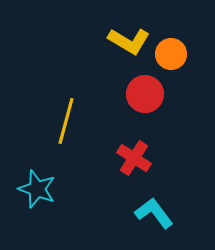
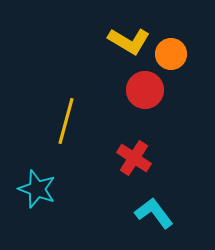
red circle: moved 4 px up
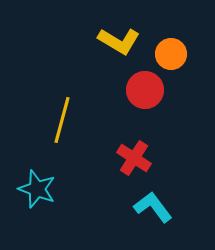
yellow L-shape: moved 10 px left
yellow line: moved 4 px left, 1 px up
cyan L-shape: moved 1 px left, 6 px up
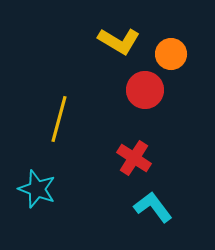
yellow line: moved 3 px left, 1 px up
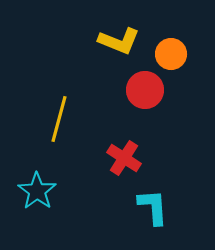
yellow L-shape: rotated 9 degrees counterclockwise
red cross: moved 10 px left
cyan star: moved 2 px down; rotated 15 degrees clockwise
cyan L-shape: rotated 33 degrees clockwise
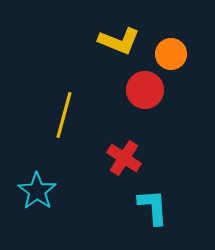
yellow line: moved 5 px right, 4 px up
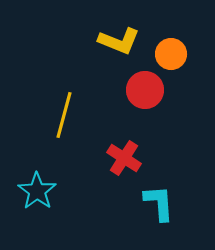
cyan L-shape: moved 6 px right, 4 px up
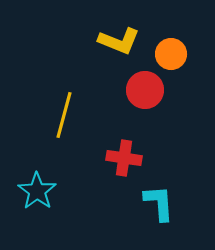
red cross: rotated 24 degrees counterclockwise
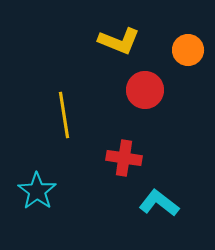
orange circle: moved 17 px right, 4 px up
yellow line: rotated 24 degrees counterclockwise
cyan L-shape: rotated 48 degrees counterclockwise
